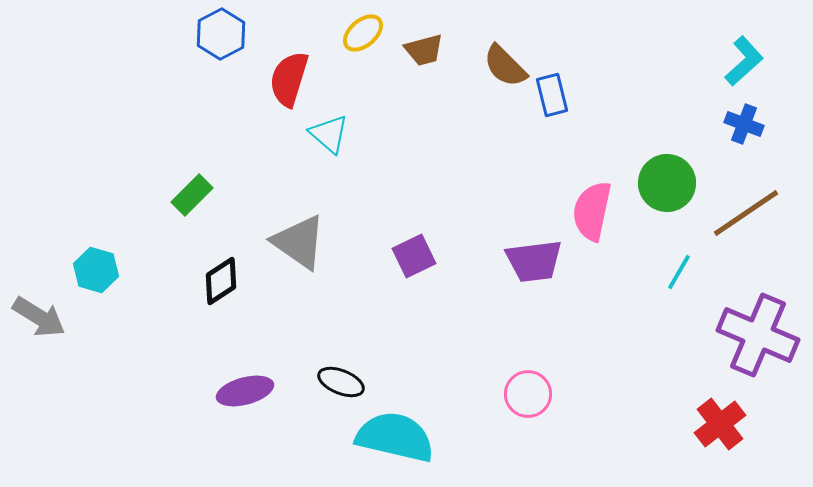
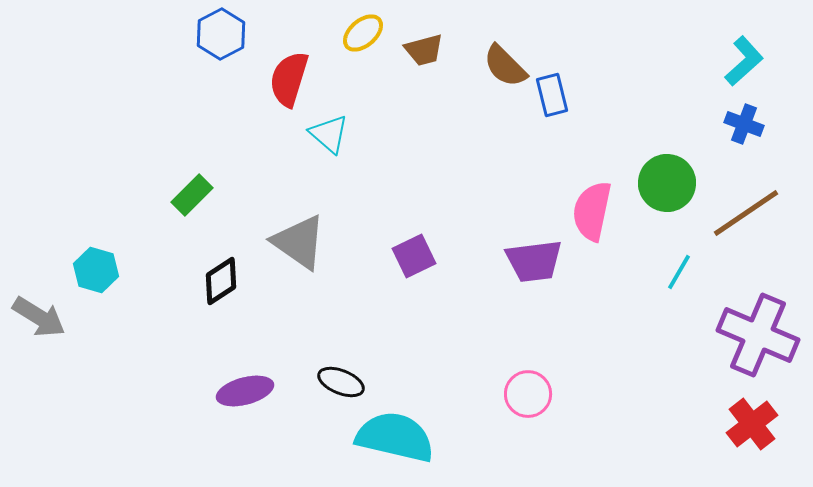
red cross: moved 32 px right
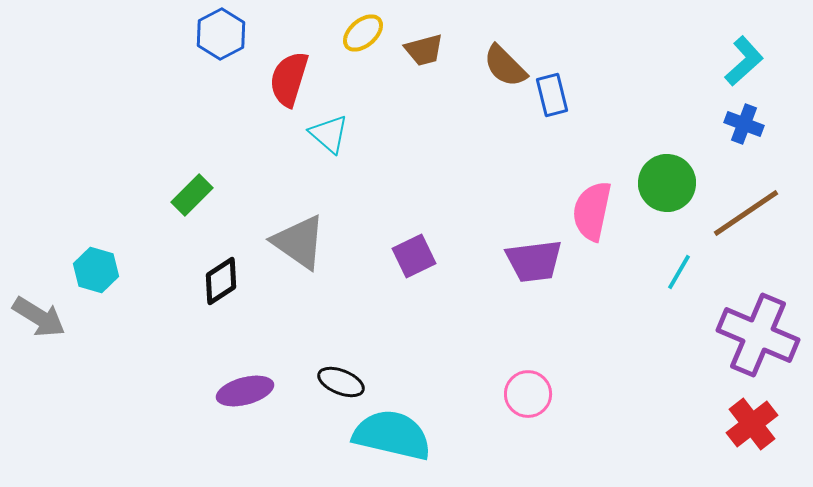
cyan semicircle: moved 3 px left, 2 px up
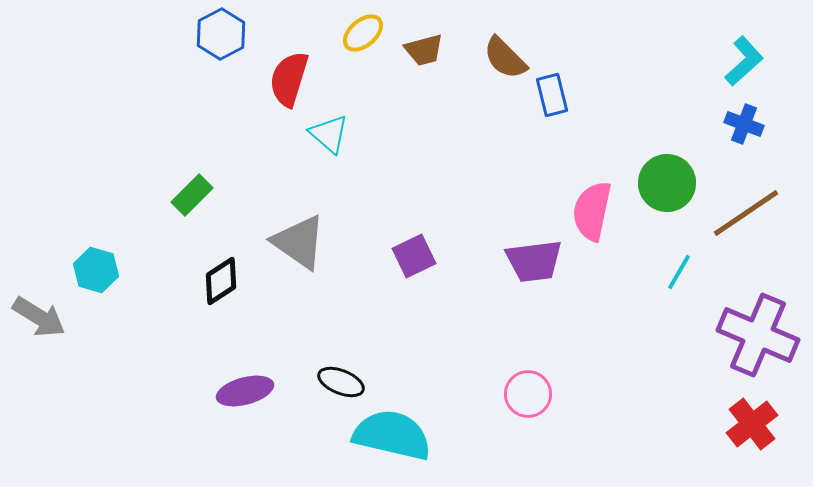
brown semicircle: moved 8 px up
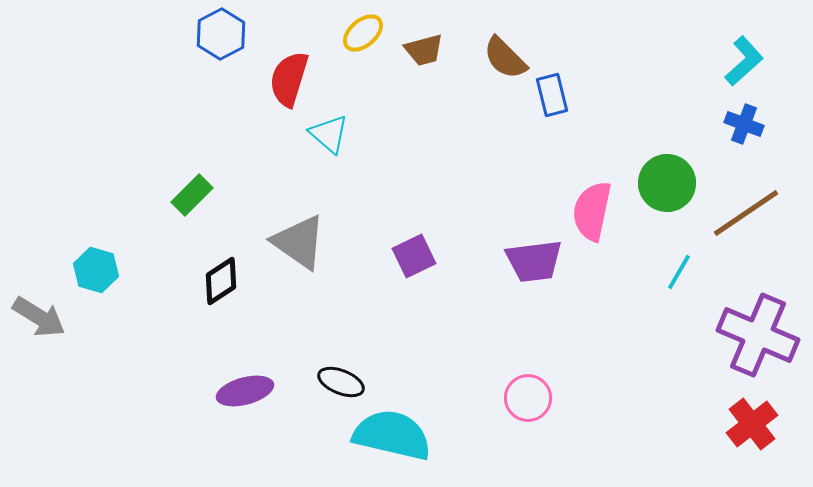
pink circle: moved 4 px down
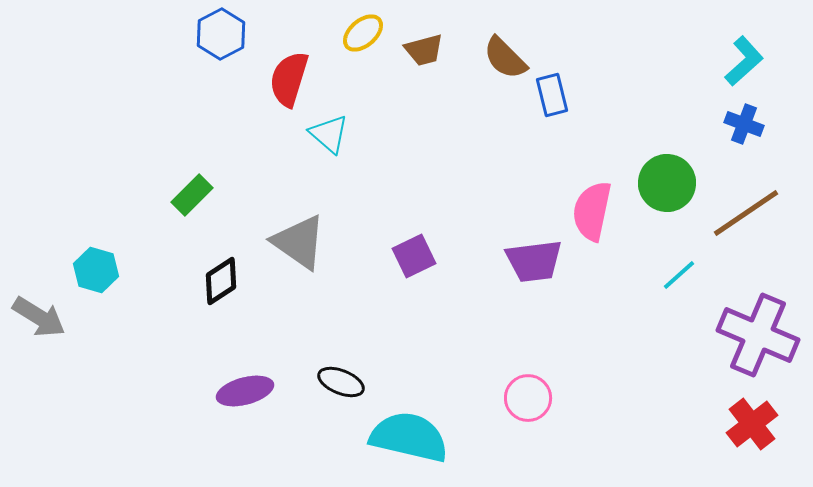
cyan line: moved 3 px down; rotated 18 degrees clockwise
cyan semicircle: moved 17 px right, 2 px down
